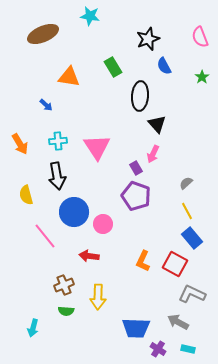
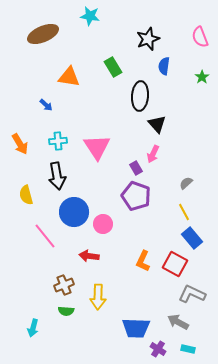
blue semicircle: rotated 36 degrees clockwise
yellow line: moved 3 px left, 1 px down
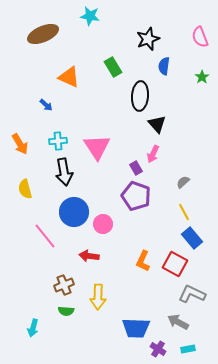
orange triangle: rotated 15 degrees clockwise
black arrow: moved 7 px right, 4 px up
gray semicircle: moved 3 px left, 1 px up
yellow semicircle: moved 1 px left, 6 px up
cyan rectangle: rotated 24 degrees counterclockwise
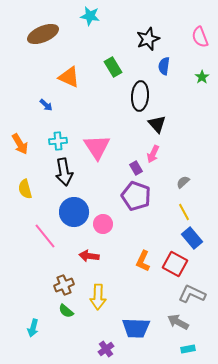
green semicircle: rotated 35 degrees clockwise
purple cross: moved 52 px left; rotated 21 degrees clockwise
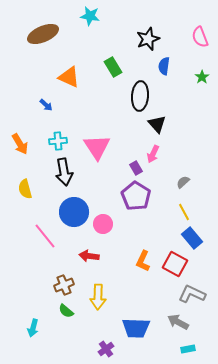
purple pentagon: rotated 12 degrees clockwise
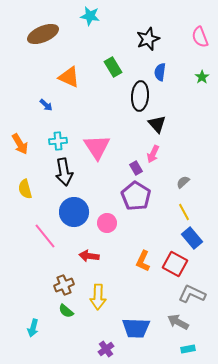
blue semicircle: moved 4 px left, 6 px down
pink circle: moved 4 px right, 1 px up
